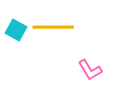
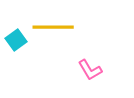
cyan square: moved 10 px down; rotated 25 degrees clockwise
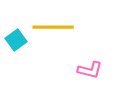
pink L-shape: rotated 45 degrees counterclockwise
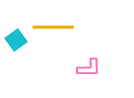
pink L-shape: moved 1 px left, 2 px up; rotated 15 degrees counterclockwise
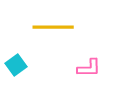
cyan square: moved 25 px down
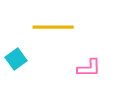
cyan square: moved 6 px up
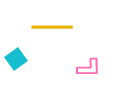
yellow line: moved 1 px left
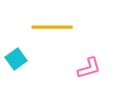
pink L-shape: rotated 15 degrees counterclockwise
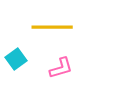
pink L-shape: moved 28 px left
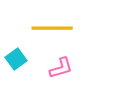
yellow line: moved 1 px down
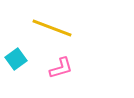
yellow line: rotated 21 degrees clockwise
